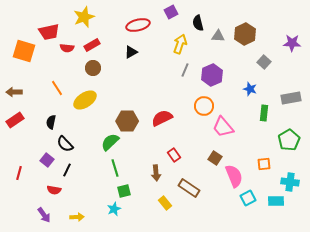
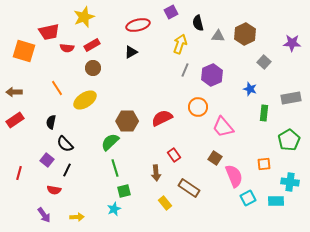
orange circle at (204, 106): moved 6 px left, 1 px down
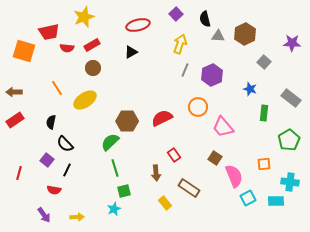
purple square at (171, 12): moved 5 px right, 2 px down; rotated 16 degrees counterclockwise
black semicircle at (198, 23): moved 7 px right, 4 px up
gray rectangle at (291, 98): rotated 48 degrees clockwise
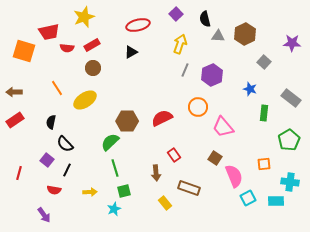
brown rectangle at (189, 188): rotated 15 degrees counterclockwise
yellow arrow at (77, 217): moved 13 px right, 25 px up
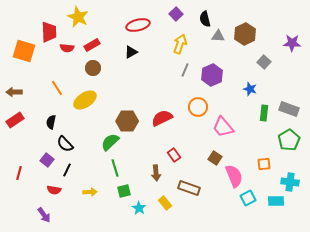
yellow star at (84, 17): moved 6 px left; rotated 25 degrees counterclockwise
red trapezoid at (49, 32): rotated 80 degrees counterclockwise
gray rectangle at (291, 98): moved 2 px left, 11 px down; rotated 18 degrees counterclockwise
cyan star at (114, 209): moved 25 px right, 1 px up; rotated 16 degrees counterclockwise
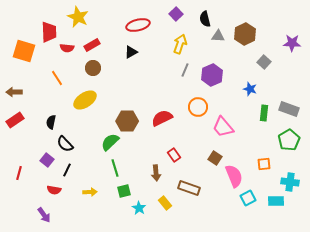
orange line at (57, 88): moved 10 px up
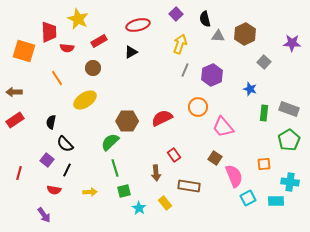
yellow star at (78, 17): moved 2 px down
red rectangle at (92, 45): moved 7 px right, 4 px up
brown rectangle at (189, 188): moved 2 px up; rotated 10 degrees counterclockwise
